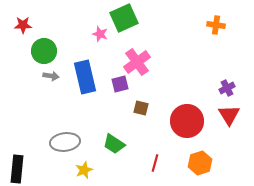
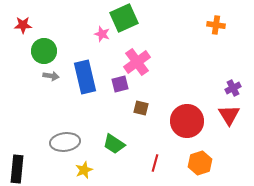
pink star: moved 2 px right
purple cross: moved 6 px right
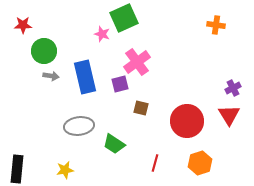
gray ellipse: moved 14 px right, 16 px up
yellow star: moved 19 px left; rotated 12 degrees clockwise
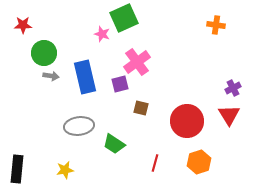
green circle: moved 2 px down
orange hexagon: moved 1 px left, 1 px up
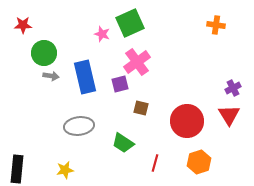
green square: moved 6 px right, 5 px down
green trapezoid: moved 9 px right, 1 px up
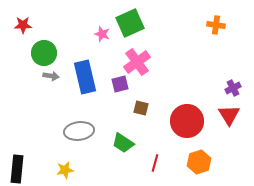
gray ellipse: moved 5 px down
